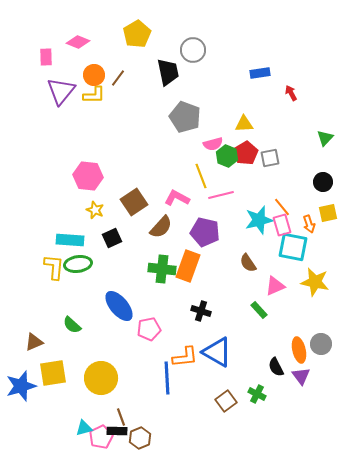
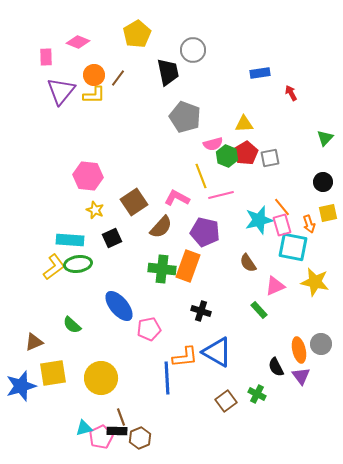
yellow L-shape at (54, 267): rotated 48 degrees clockwise
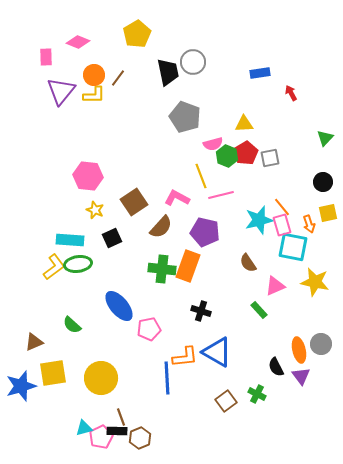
gray circle at (193, 50): moved 12 px down
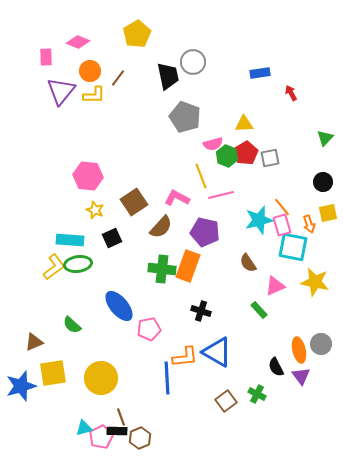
black trapezoid at (168, 72): moved 4 px down
orange circle at (94, 75): moved 4 px left, 4 px up
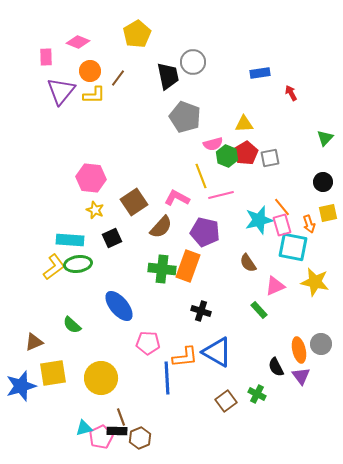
pink hexagon at (88, 176): moved 3 px right, 2 px down
pink pentagon at (149, 329): moved 1 px left, 14 px down; rotated 15 degrees clockwise
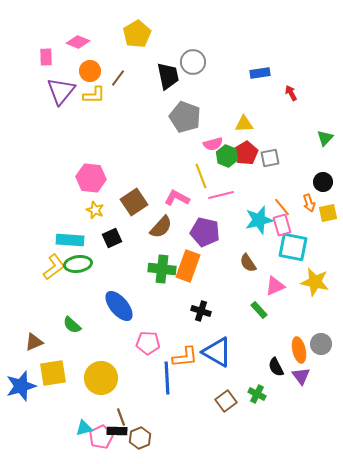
orange arrow at (309, 224): moved 21 px up
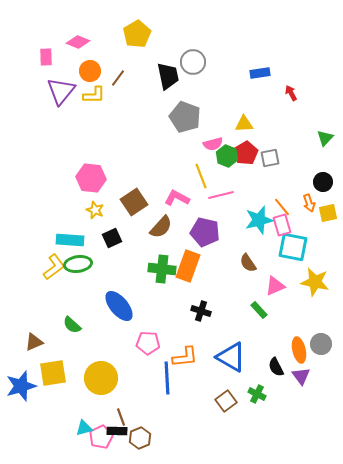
blue triangle at (217, 352): moved 14 px right, 5 px down
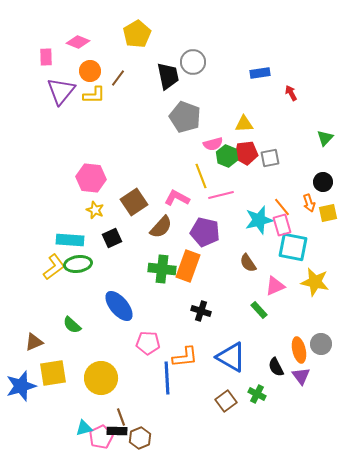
red pentagon at (246, 153): rotated 25 degrees clockwise
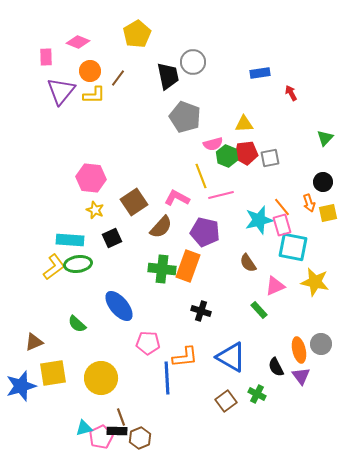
green semicircle at (72, 325): moved 5 px right, 1 px up
